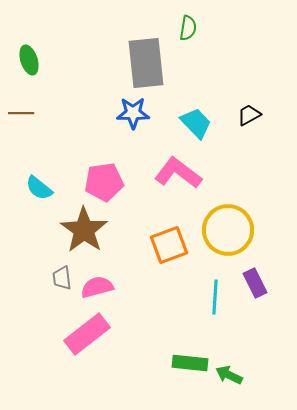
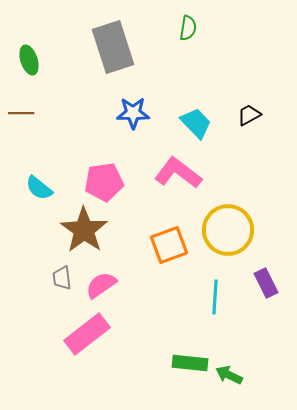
gray rectangle: moved 33 px left, 16 px up; rotated 12 degrees counterclockwise
purple rectangle: moved 11 px right
pink semicircle: moved 4 px right, 2 px up; rotated 20 degrees counterclockwise
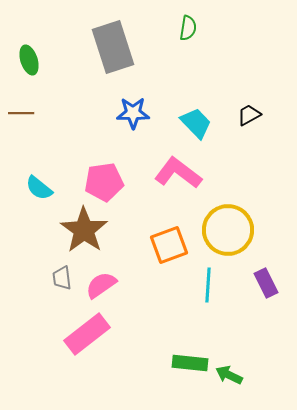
cyan line: moved 7 px left, 12 px up
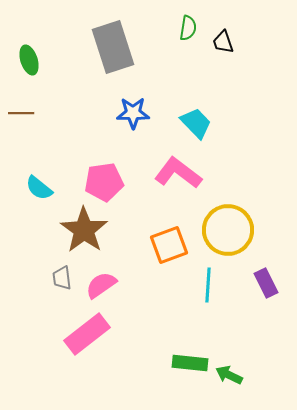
black trapezoid: moved 26 px left, 73 px up; rotated 80 degrees counterclockwise
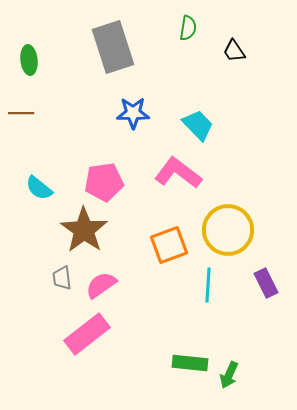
black trapezoid: moved 11 px right, 9 px down; rotated 15 degrees counterclockwise
green ellipse: rotated 12 degrees clockwise
cyan trapezoid: moved 2 px right, 2 px down
green arrow: rotated 92 degrees counterclockwise
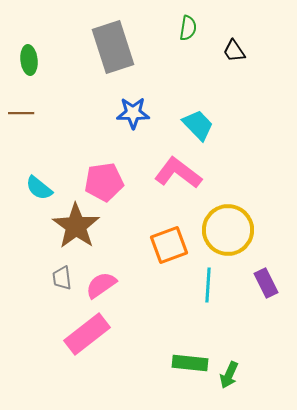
brown star: moved 8 px left, 4 px up
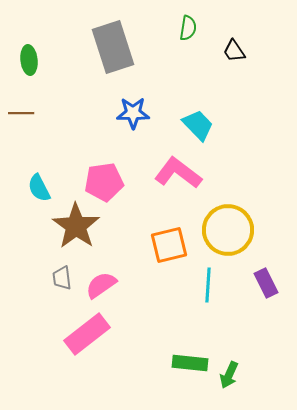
cyan semicircle: rotated 24 degrees clockwise
orange square: rotated 6 degrees clockwise
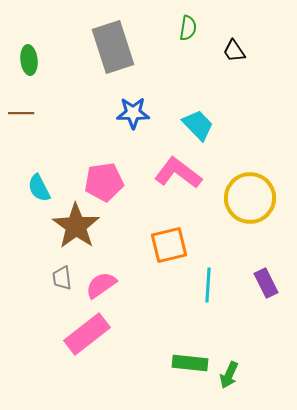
yellow circle: moved 22 px right, 32 px up
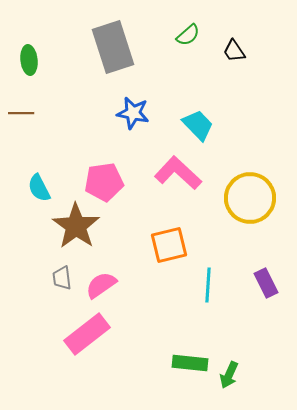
green semicircle: moved 7 px down; rotated 40 degrees clockwise
blue star: rotated 12 degrees clockwise
pink L-shape: rotated 6 degrees clockwise
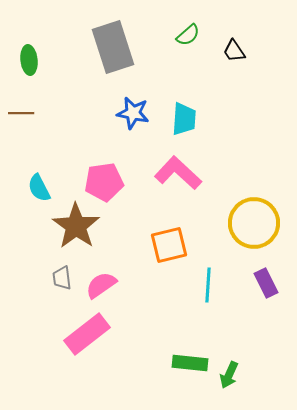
cyan trapezoid: moved 14 px left, 6 px up; rotated 48 degrees clockwise
yellow circle: moved 4 px right, 25 px down
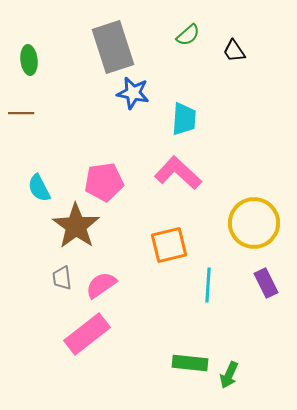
blue star: moved 20 px up
